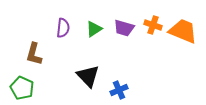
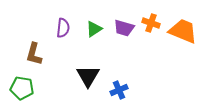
orange cross: moved 2 px left, 2 px up
black triangle: rotated 15 degrees clockwise
green pentagon: rotated 15 degrees counterclockwise
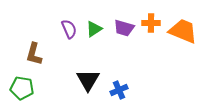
orange cross: rotated 18 degrees counterclockwise
purple semicircle: moved 6 px right, 1 px down; rotated 30 degrees counterclockwise
black triangle: moved 4 px down
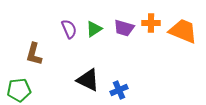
black triangle: rotated 35 degrees counterclockwise
green pentagon: moved 3 px left, 2 px down; rotated 15 degrees counterclockwise
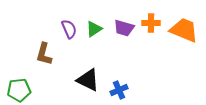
orange trapezoid: moved 1 px right, 1 px up
brown L-shape: moved 10 px right
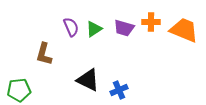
orange cross: moved 1 px up
purple semicircle: moved 2 px right, 2 px up
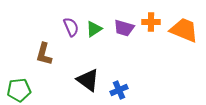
black triangle: rotated 10 degrees clockwise
